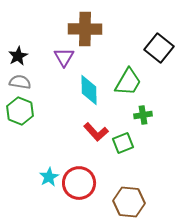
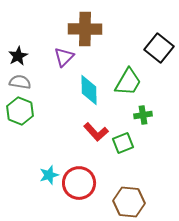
purple triangle: rotated 15 degrees clockwise
cyan star: moved 2 px up; rotated 12 degrees clockwise
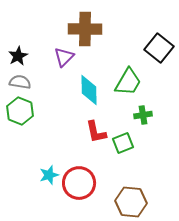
red L-shape: rotated 30 degrees clockwise
brown hexagon: moved 2 px right
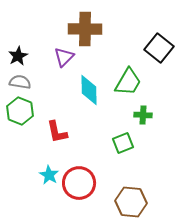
green cross: rotated 12 degrees clockwise
red L-shape: moved 39 px left
cyan star: rotated 24 degrees counterclockwise
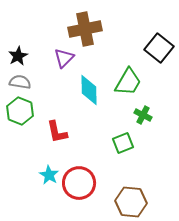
brown cross: rotated 12 degrees counterclockwise
purple triangle: moved 1 px down
green cross: rotated 24 degrees clockwise
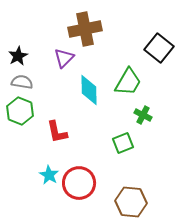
gray semicircle: moved 2 px right
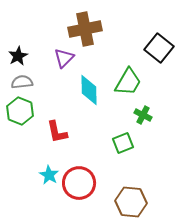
gray semicircle: rotated 15 degrees counterclockwise
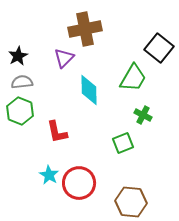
green trapezoid: moved 5 px right, 4 px up
